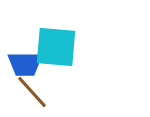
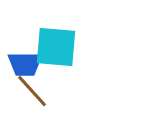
brown line: moved 1 px up
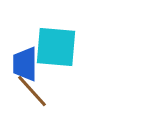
blue trapezoid: rotated 90 degrees clockwise
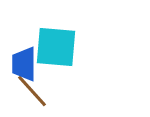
blue trapezoid: moved 1 px left
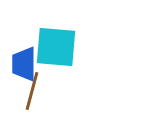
brown line: rotated 57 degrees clockwise
